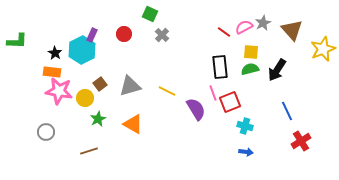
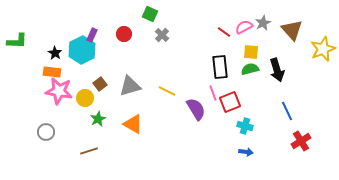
black arrow: rotated 50 degrees counterclockwise
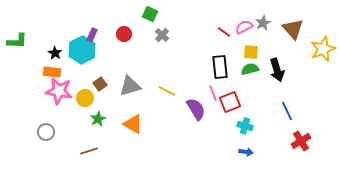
brown triangle: moved 1 px right, 1 px up
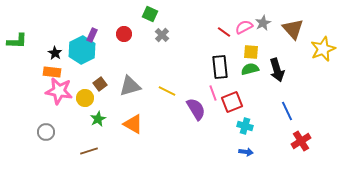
red square: moved 2 px right
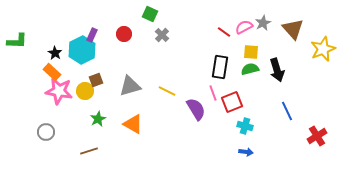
black rectangle: rotated 15 degrees clockwise
orange rectangle: rotated 36 degrees clockwise
brown square: moved 4 px left, 4 px up; rotated 16 degrees clockwise
yellow circle: moved 7 px up
red cross: moved 16 px right, 5 px up
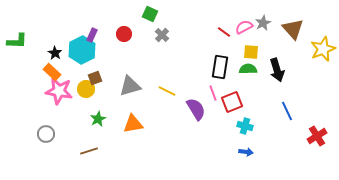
green semicircle: moved 2 px left; rotated 12 degrees clockwise
brown square: moved 1 px left, 2 px up
yellow circle: moved 1 px right, 2 px up
orange triangle: rotated 40 degrees counterclockwise
gray circle: moved 2 px down
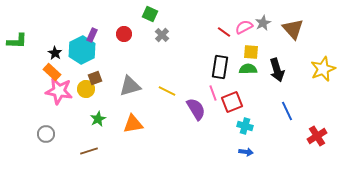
yellow star: moved 20 px down
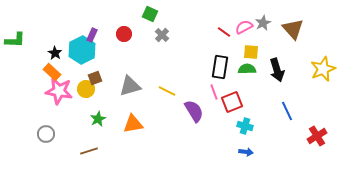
green L-shape: moved 2 px left, 1 px up
green semicircle: moved 1 px left
pink line: moved 1 px right, 1 px up
purple semicircle: moved 2 px left, 2 px down
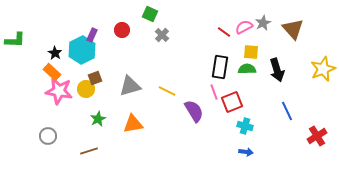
red circle: moved 2 px left, 4 px up
gray circle: moved 2 px right, 2 px down
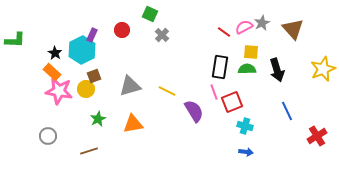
gray star: moved 1 px left
brown square: moved 1 px left, 2 px up
